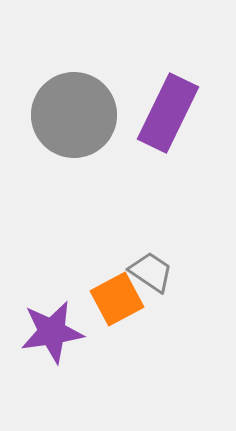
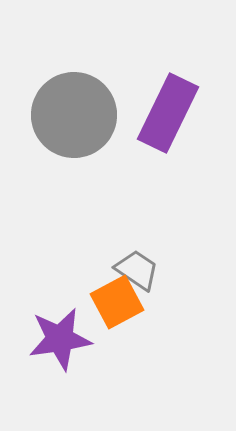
gray trapezoid: moved 14 px left, 2 px up
orange square: moved 3 px down
purple star: moved 8 px right, 7 px down
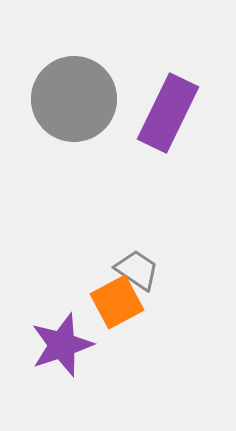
gray circle: moved 16 px up
purple star: moved 2 px right, 6 px down; rotated 10 degrees counterclockwise
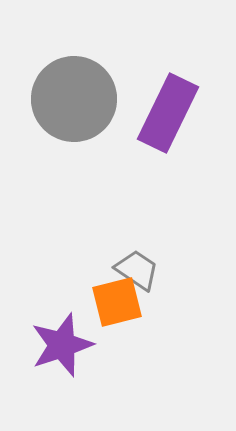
orange square: rotated 14 degrees clockwise
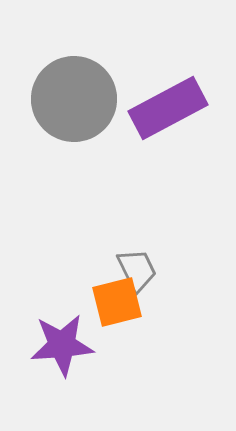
purple rectangle: moved 5 px up; rotated 36 degrees clockwise
gray trapezoid: rotated 30 degrees clockwise
purple star: rotated 14 degrees clockwise
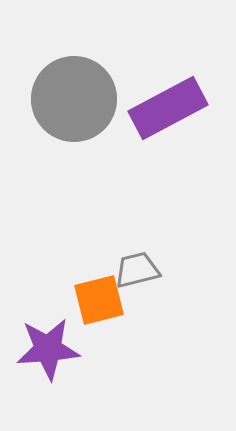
gray trapezoid: rotated 78 degrees counterclockwise
orange square: moved 18 px left, 2 px up
purple star: moved 14 px left, 4 px down
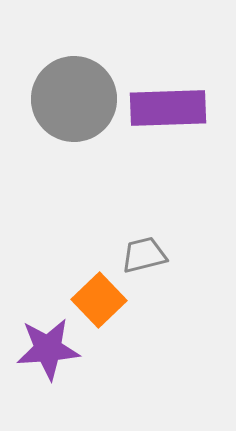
purple rectangle: rotated 26 degrees clockwise
gray trapezoid: moved 7 px right, 15 px up
orange square: rotated 30 degrees counterclockwise
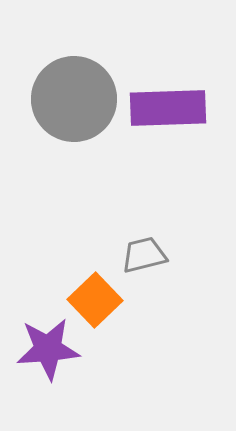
orange square: moved 4 px left
